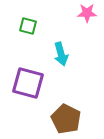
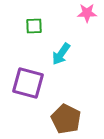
green square: moved 6 px right; rotated 18 degrees counterclockwise
cyan arrow: rotated 50 degrees clockwise
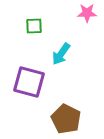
purple square: moved 1 px right, 1 px up
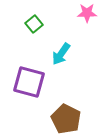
green square: moved 2 px up; rotated 36 degrees counterclockwise
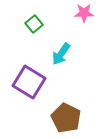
pink star: moved 3 px left
purple square: rotated 16 degrees clockwise
brown pentagon: moved 1 px up
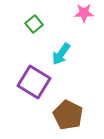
purple square: moved 5 px right
brown pentagon: moved 2 px right, 3 px up
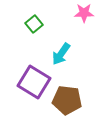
brown pentagon: moved 1 px left, 15 px up; rotated 20 degrees counterclockwise
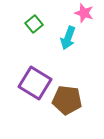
pink star: rotated 18 degrees clockwise
cyan arrow: moved 7 px right, 16 px up; rotated 15 degrees counterclockwise
purple square: moved 1 px right, 1 px down
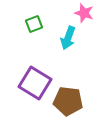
green square: rotated 18 degrees clockwise
brown pentagon: moved 1 px right, 1 px down
